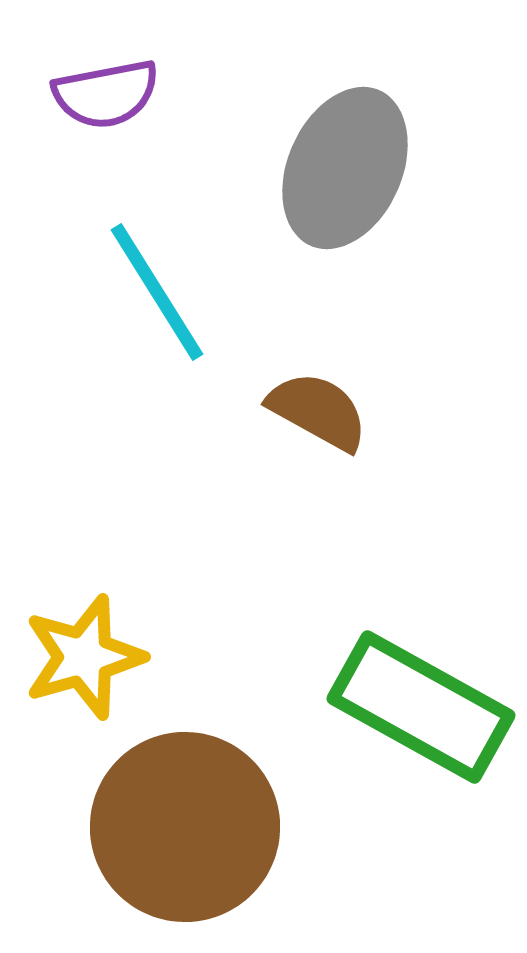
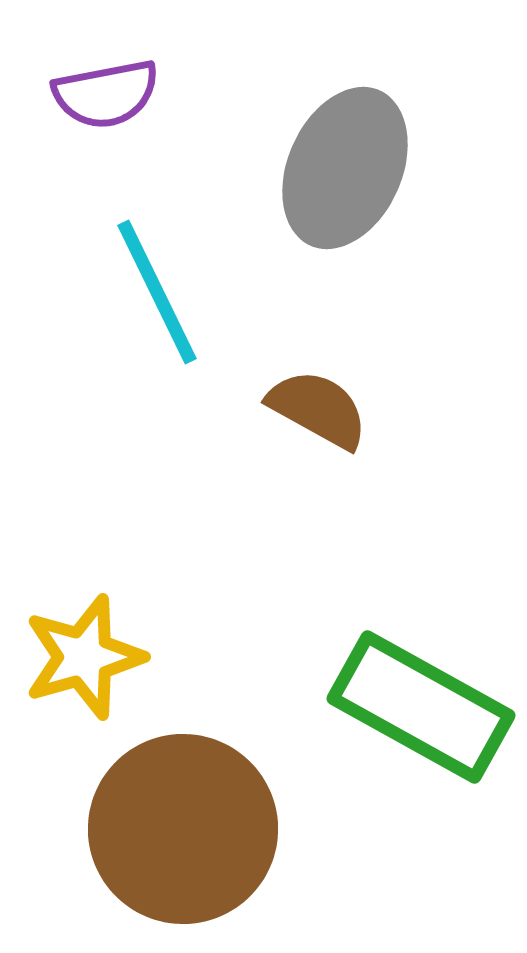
cyan line: rotated 6 degrees clockwise
brown semicircle: moved 2 px up
brown circle: moved 2 px left, 2 px down
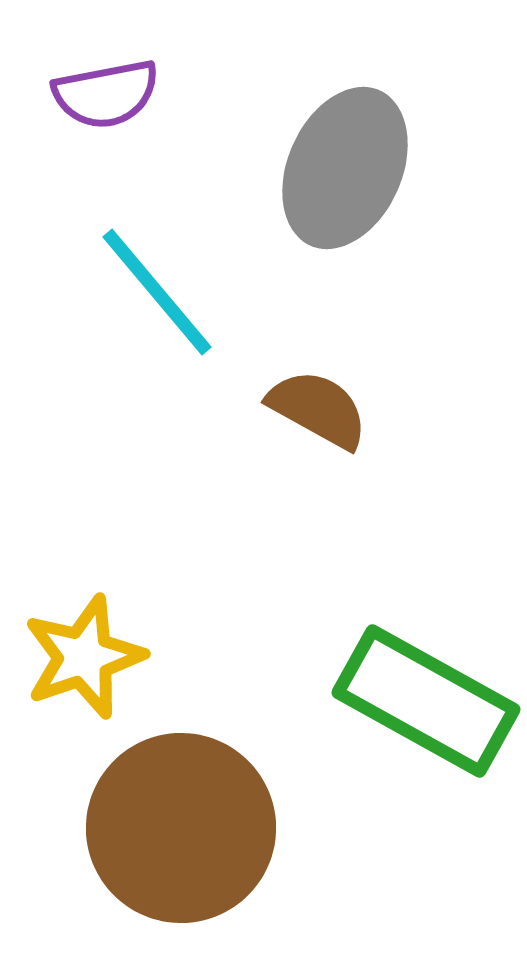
cyan line: rotated 14 degrees counterclockwise
yellow star: rotated 3 degrees counterclockwise
green rectangle: moved 5 px right, 6 px up
brown circle: moved 2 px left, 1 px up
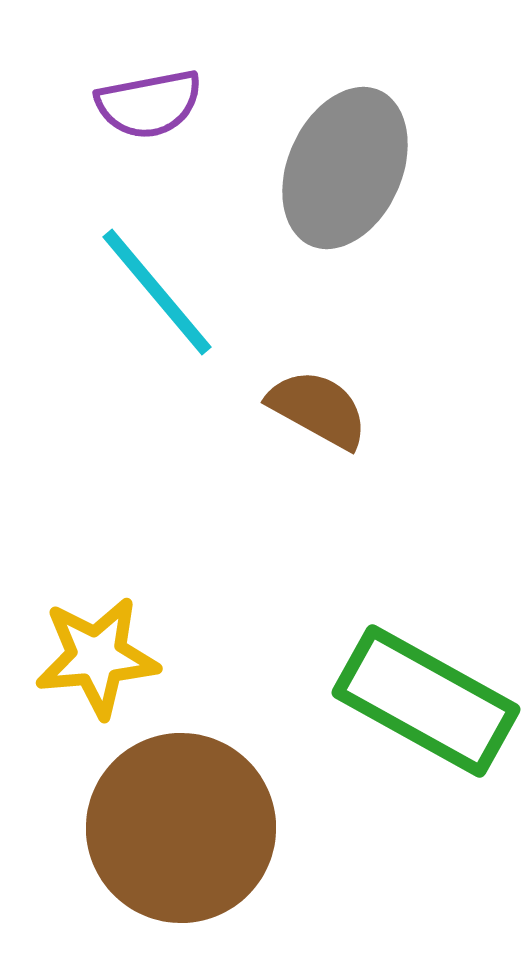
purple semicircle: moved 43 px right, 10 px down
yellow star: moved 13 px right; rotated 14 degrees clockwise
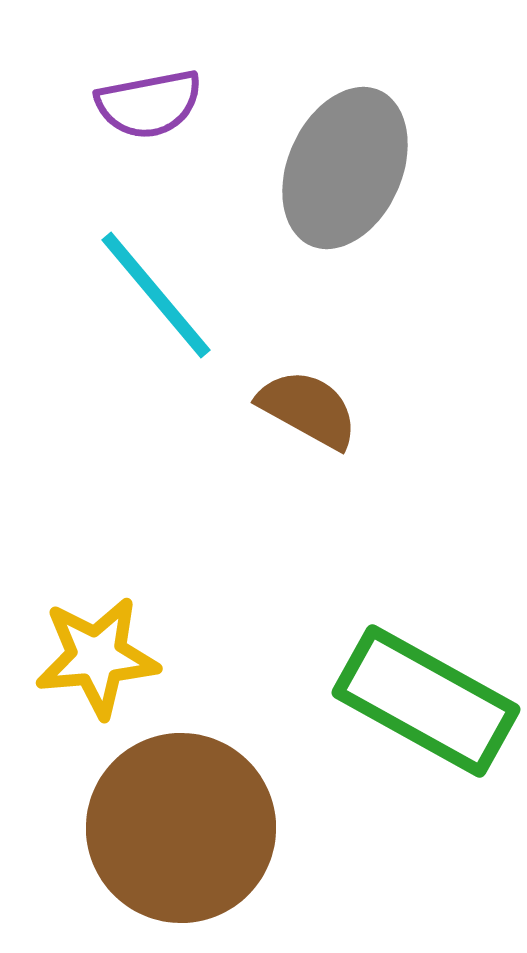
cyan line: moved 1 px left, 3 px down
brown semicircle: moved 10 px left
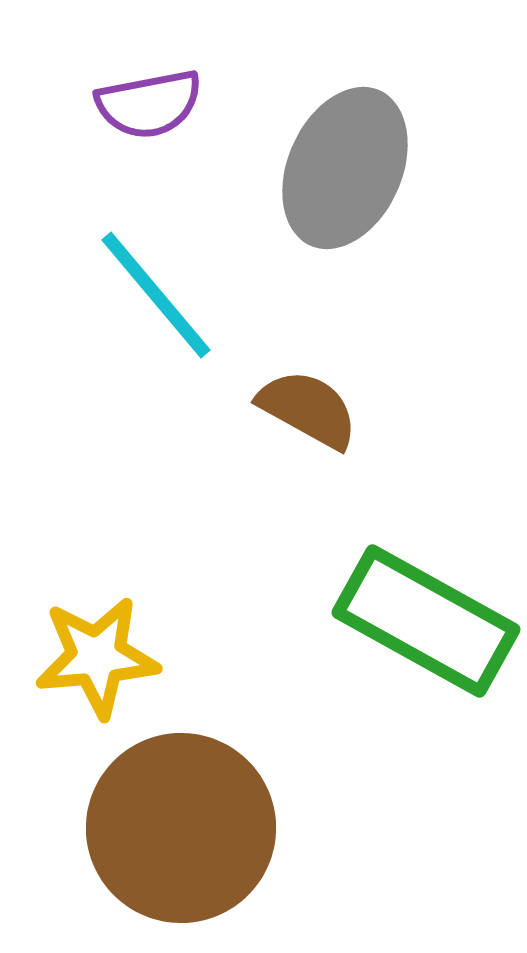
green rectangle: moved 80 px up
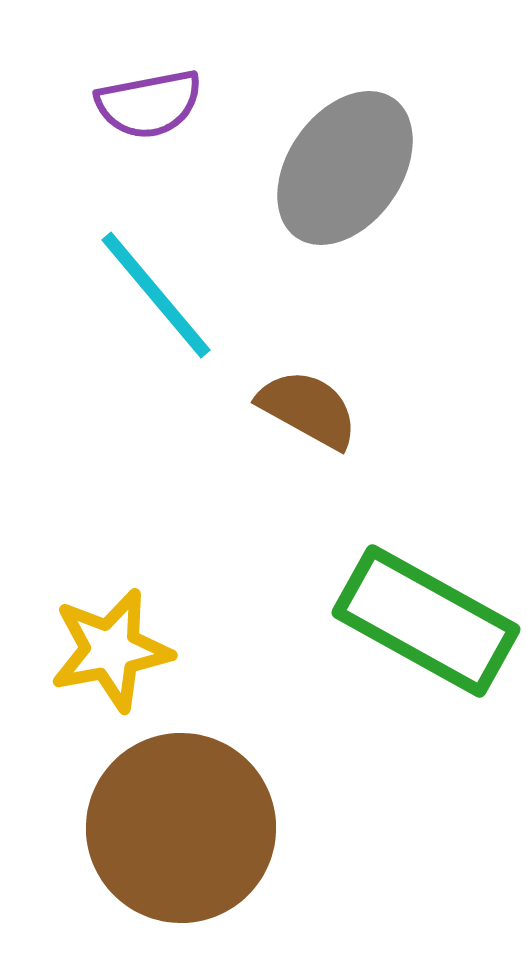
gray ellipse: rotated 11 degrees clockwise
yellow star: moved 14 px right, 7 px up; rotated 6 degrees counterclockwise
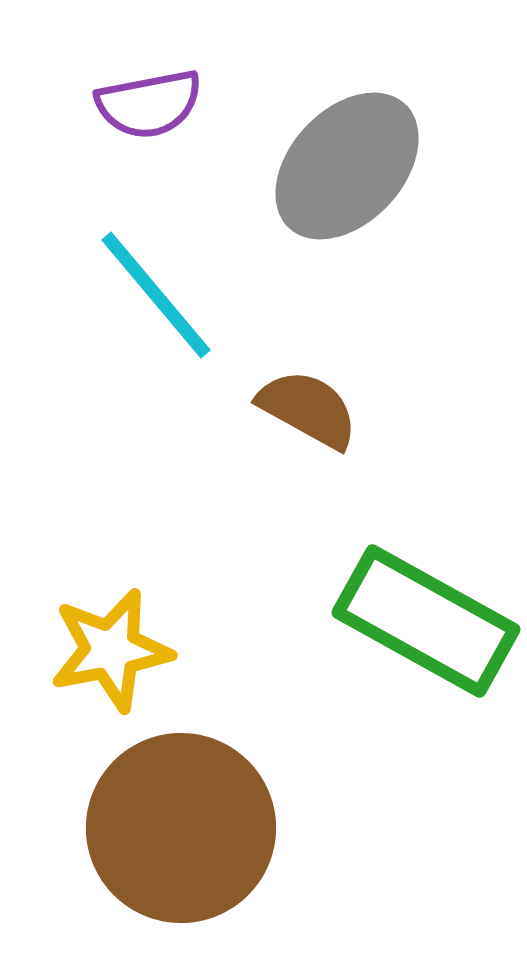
gray ellipse: moved 2 px right, 2 px up; rotated 8 degrees clockwise
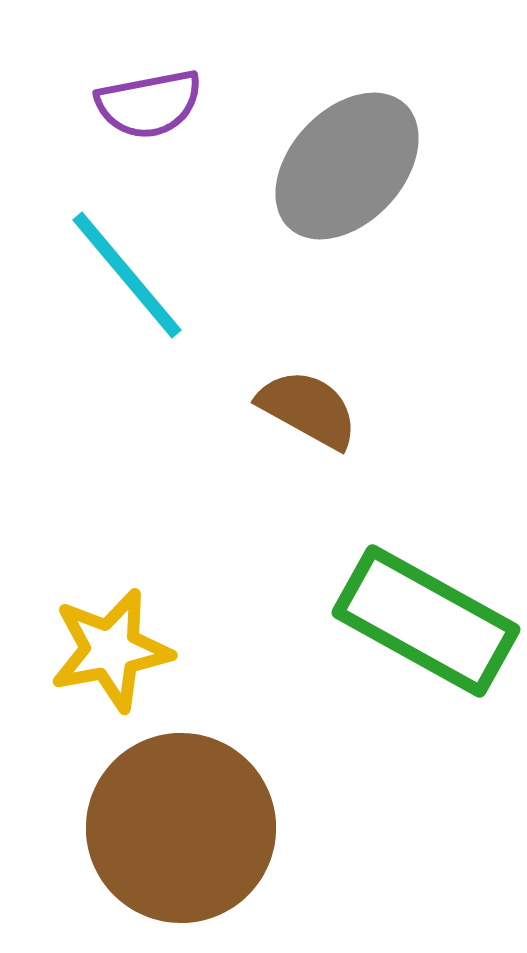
cyan line: moved 29 px left, 20 px up
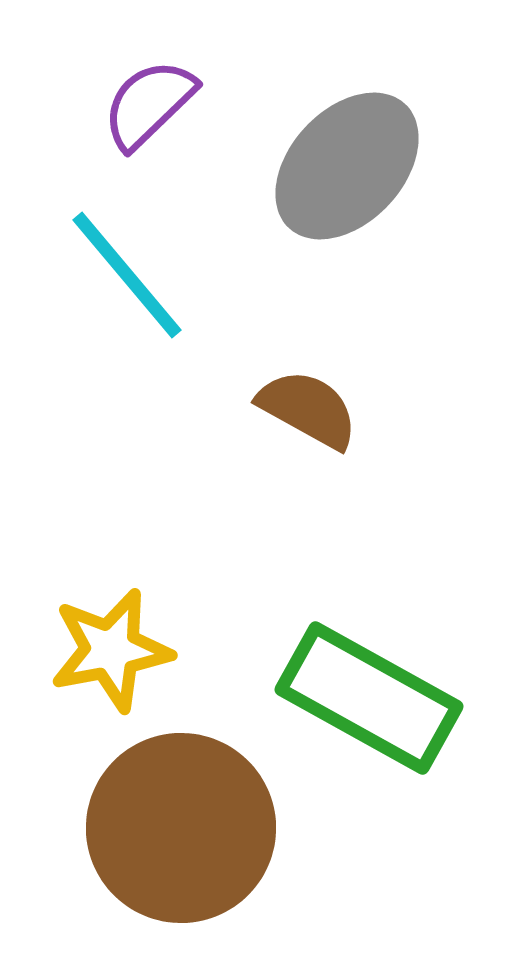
purple semicircle: rotated 147 degrees clockwise
green rectangle: moved 57 px left, 77 px down
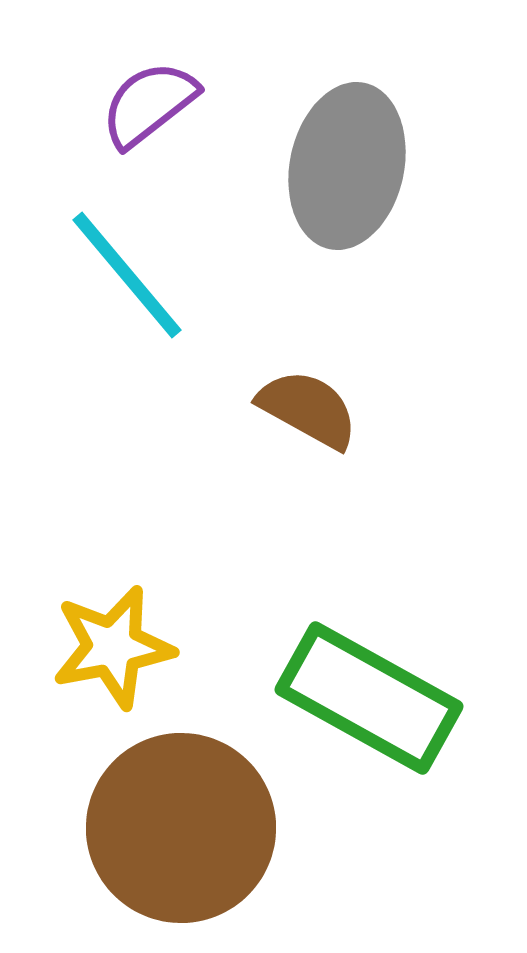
purple semicircle: rotated 6 degrees clockwise
gray ellipse: rotated 31 degrees counterclockwise
yellow star: moved 2 px right, 3 px up
